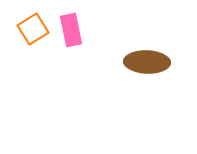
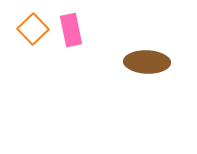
orange square: rotated 12 degrees counterclockwise
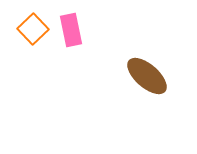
brown ellipse: moved 14 px down; rotated 39 degrees clockwise
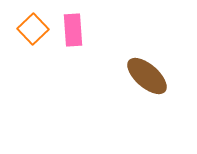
pink rectangle: moved 2 px right; rotated 8 degrees clockwise
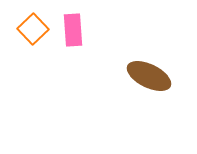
brown ellipse: moved 2 px right; rotated 15 degrees counterclockwise
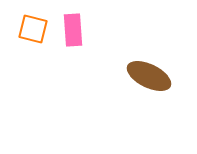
orange square: rotated 32 degrees counterclockwise
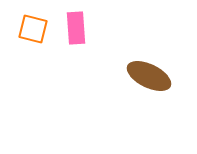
pink rectangle: moved 3 px right, 2 px up
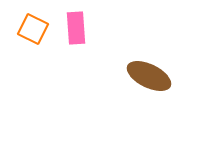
orange square: rotated 12 degrees clockwise
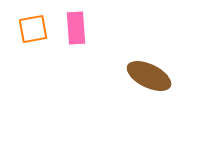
orange square: rotated 36 degrees counterclockwise
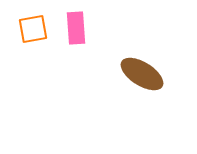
brown ellipse: moved 7 px left, 2 px up; rotated 6 degrees clockwise
